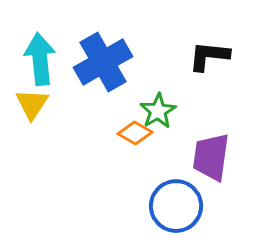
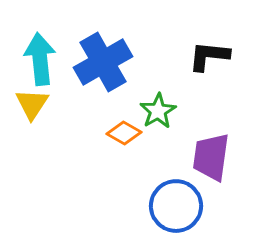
orange diamond: moved 11 px left
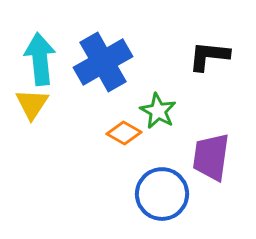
green star: rotated 12 degrees counterclockwise
blue circle: moved 14 px left, 12 px up
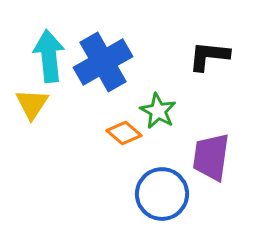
cyan arrow: moved 9 px right, 3 px up
orange diamond: rotated 12 degrees clockwise
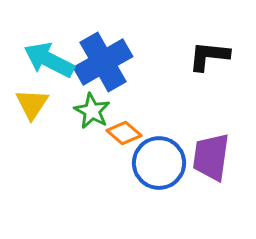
cyan arrow: moved 4 px down; rotated 57 degrees counterclockwise
green star: moved 66 px left
blue circle: moved 3 px left, 31 px up
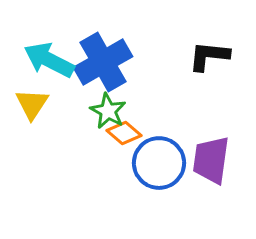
green star: moved 16 px right
purple trapezoid: moved 3 px down
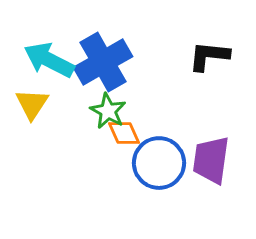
orange diamond: rotated 24 degrees clockwise
